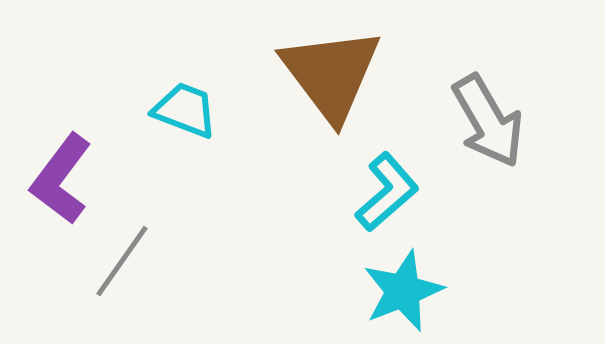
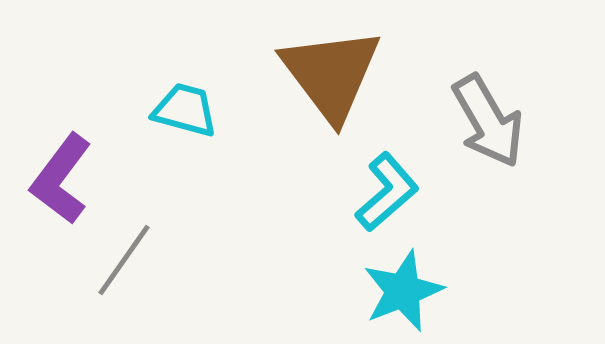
cyan trapezoid: rotated 6 degrees counterclockwise
gray line: moved 2 px right, 1 px up
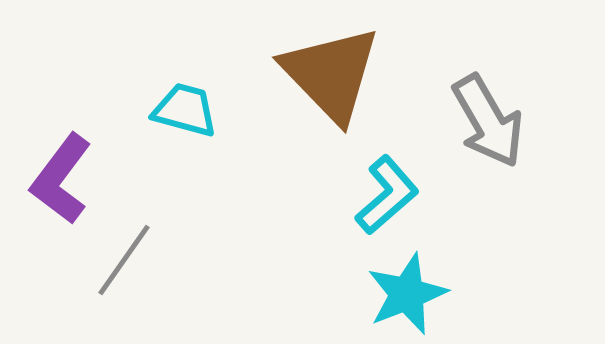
brown triangle: rotated 7 degrees counterclockwise
cyan L-shape: moved 3 px down
cyan star: moved 4 px right, 3 px down
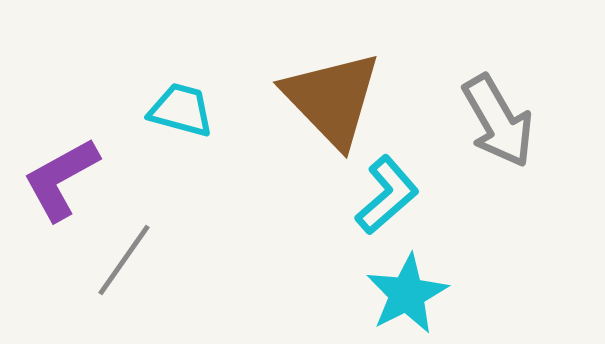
brown triangle: moved 1 px right, 25 px down
cyan trapezoid: moved 4 px left
gray arrow: moved 10 px right
purple L-shape: rotated 24 degrees clockwise
cyan star: rotated 6 degrees counterclockwise
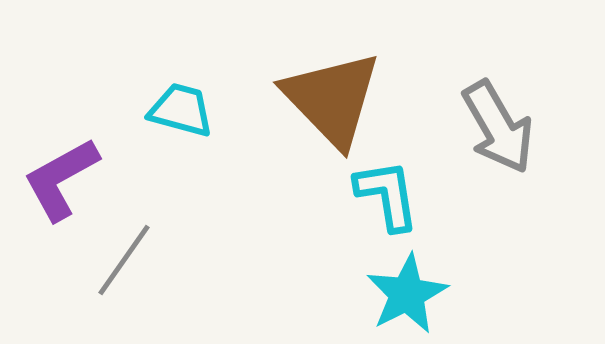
gray arrow: moved 6 px down
cyan L-shape: rotated 58 degrees counterclockwise
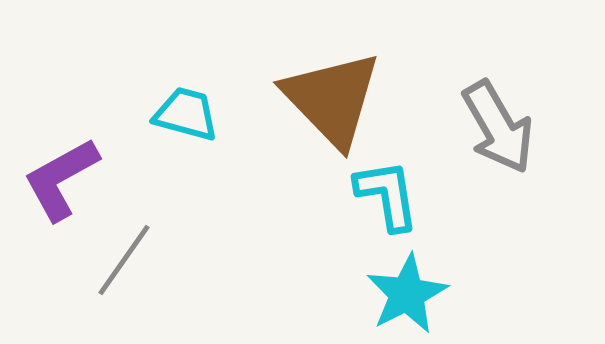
cyan trapezoid: moved 5 px right, 4 px down
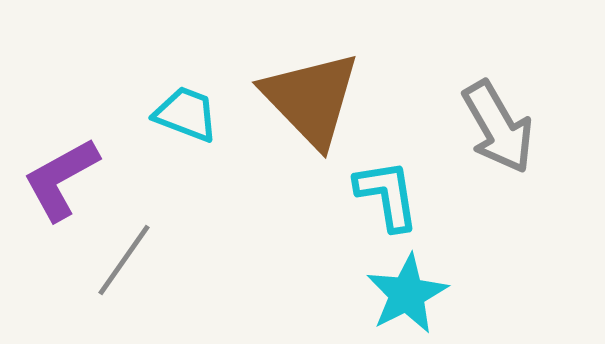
brown triangle: moved 21 px left
cyan trapezoid: rotated 6 degrees clockwise
